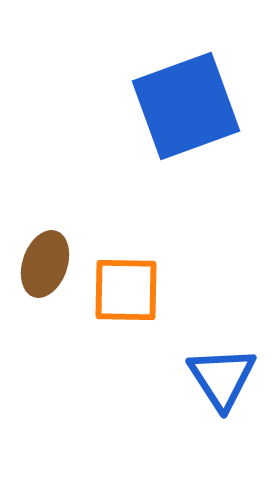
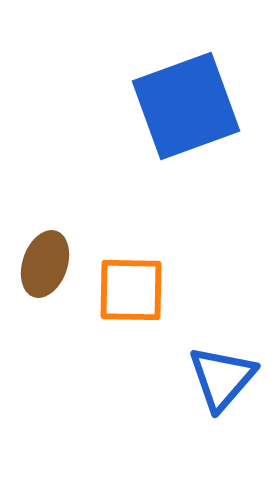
orange square: moved 5 px right
blue triangle: rotated 14 degrees clockwise
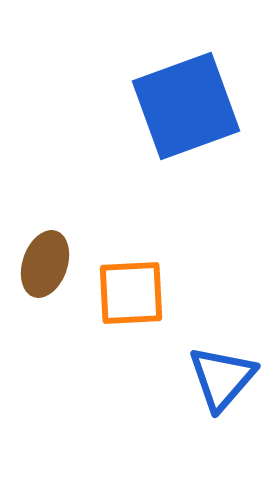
orange square: moved 3 px down; rotated 4 degrees counterclockwise
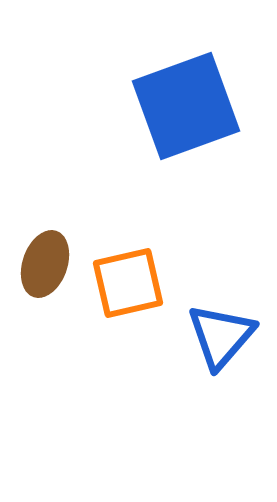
orange square: moved 3 px left, 10 px up; rotated 10 degrees counterclockwise
blue triangle: moved 1 px left, 42 px up
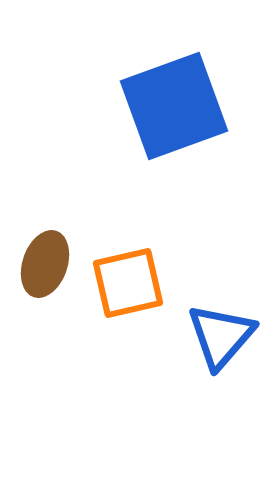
blue square: moved 12 px left
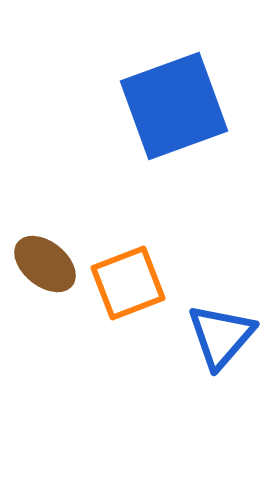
brown ellipse: rotated 70 degrees counterclockwise
orange square: rotated 8 degrees counterclockwise
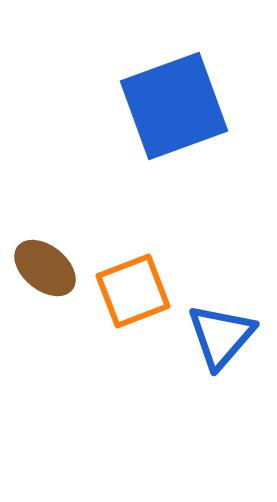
brown ellipse: moved 4 px down
orange square: moved 5 px right, 8 px down
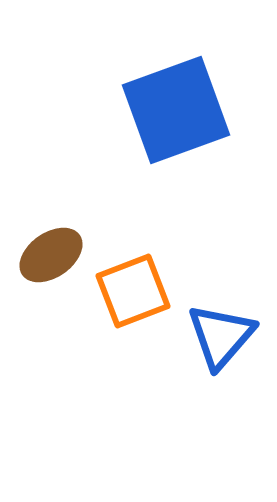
blue square: moved 2 px right, 4 px down
brown ellipse: moved 6 px right, 13 px up; rotated 74 degrees counterclockwise
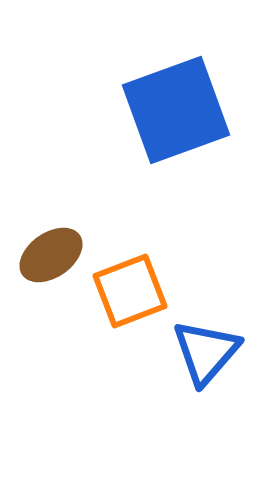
orange square: moved 3 px left
blue triangle: moved 15 px left, 16 px down
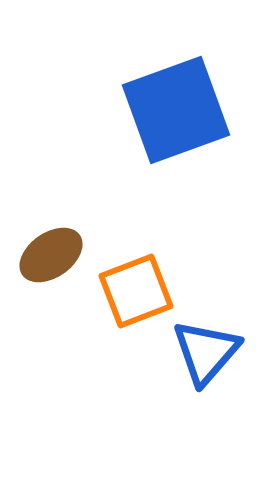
orange square: moved 6 px right
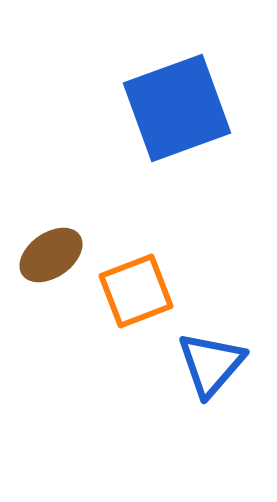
blue square: moved 1 px right, 2 px up
blue triangle: moved 5 px right, 12 px down
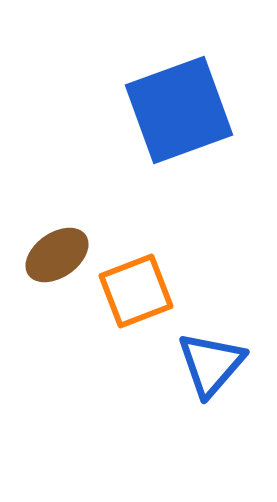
blue square: moved 2 px right, 2 px down
brown ellipse: moved 6 px right
